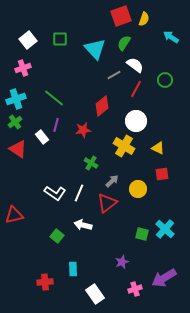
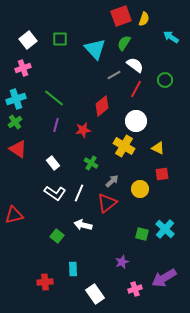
white rectangle at (42, 137): moved 11 px right, 26 px down
yellow circle at (138, 189): moved 2 px right
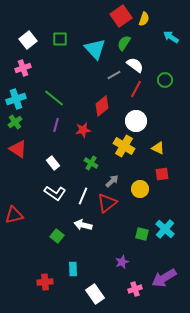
red square at (121, 16): rotated 15 degrees counterclockwise
white line at (79, 193): moved 4 px right, 3 px down
